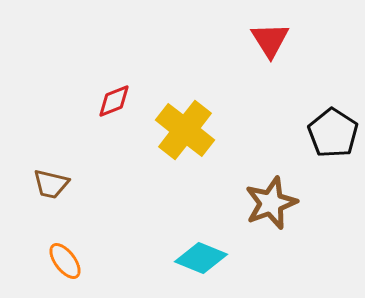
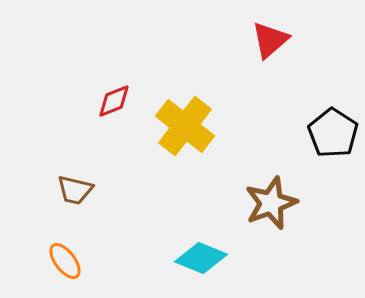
red triangle: rotated 21 degrees clockwise
yellow cross: moved 4 px up
brown trapezoid: moved 24 px right, 6 px down
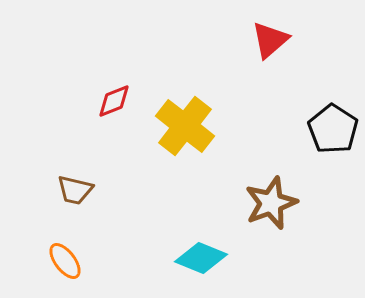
black pentagon: moved 4 px up
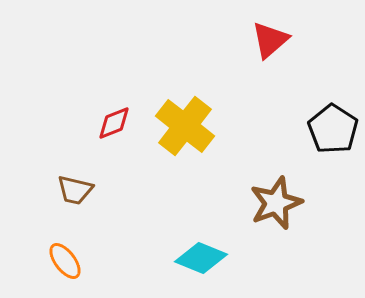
red diamond: moved 22 px down
brown star: moved 5 px right
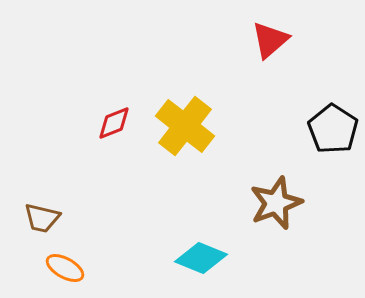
brown trapezoid: moved 33 px left, 28 px down
orange ellipse: moved 7 px down; rotated 24 degrees counterclockwise
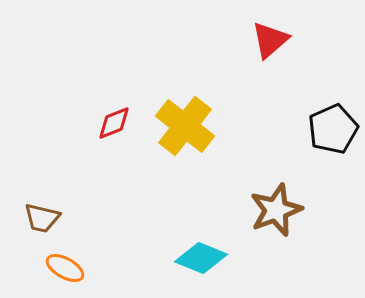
black pentagon: rotated 15 degrees clockwise
brown star: moved 7 px down
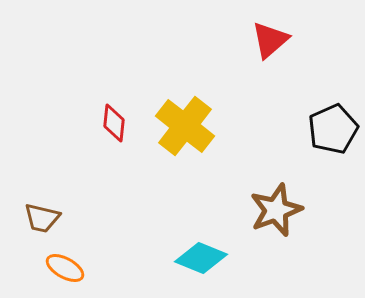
red diamond: rotated 63 degrees counterclockwise
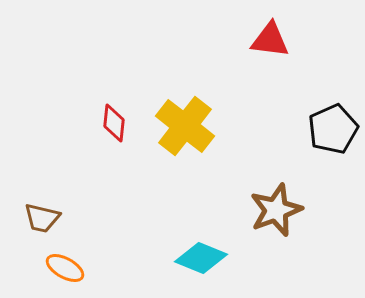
red triangle: rotated 48 degrees clockwise
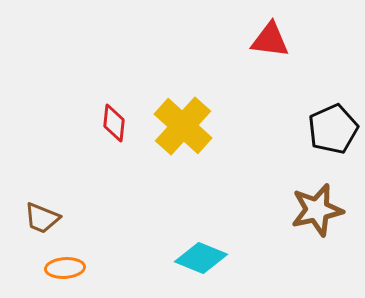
yellow cross: moved 2 px left; rotated 4 degrees clockwise
brown star: moved 41 px right; rotated 8 degrees clockwise
brown trapezoid: rotated 9 degrees clockwise
orange ellipse: rotated 33 degrees counterclockwise
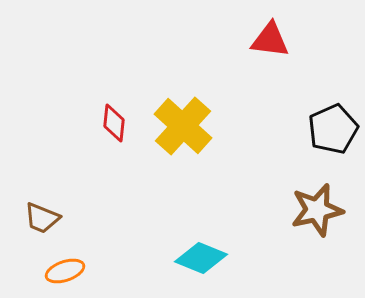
orange ellipse: moved 3 px down; rotated 15 degrees counterclockwise
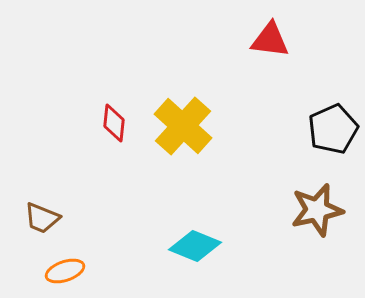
cyan diamond: moved 6 px left, 12 px up
